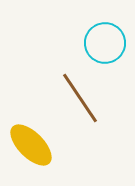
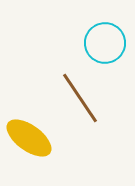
yellow ellipse: moved 2 px left, 7 px up; rotated 9 degrees counterclockwise
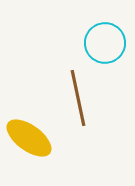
brown line: moved 2 px left; rotated 22 degrees clockwise
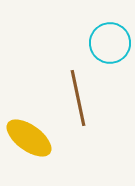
cyan circle: moved 5 px right
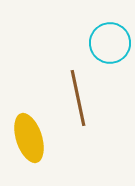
yellow ellipse: rotated 36 degrees clockwise
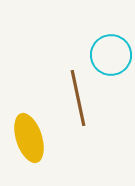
cyan circle: moved 1 px right, 12 px down
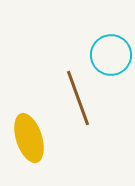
brown line: rotated 8 degrees counterclockwise
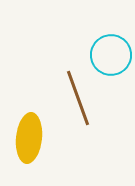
yellow ellipse: rotated 24 degrees clockwise
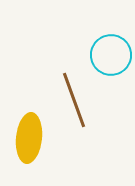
brown line: moved 4 px left, 2 px down
